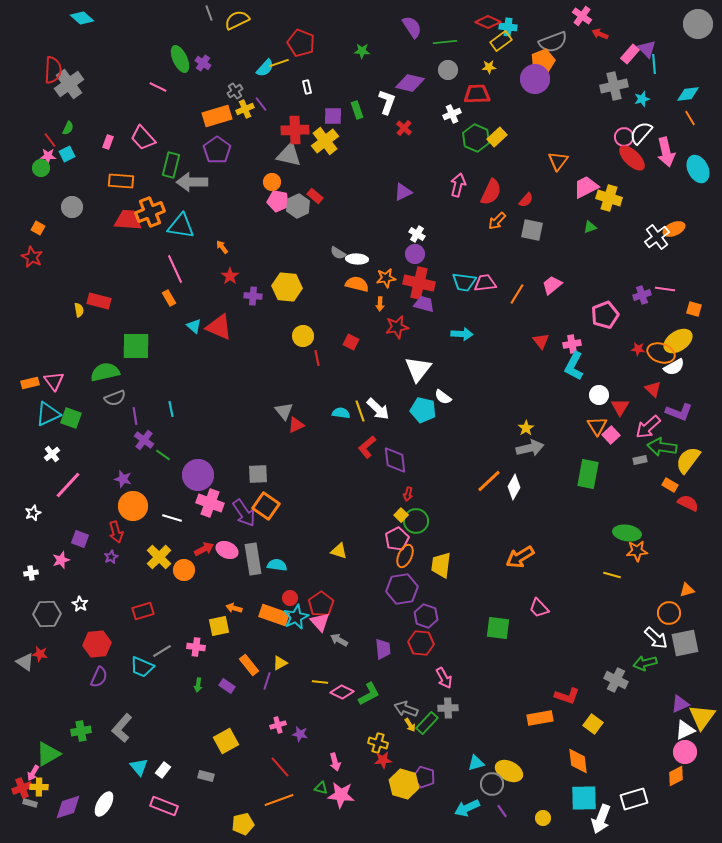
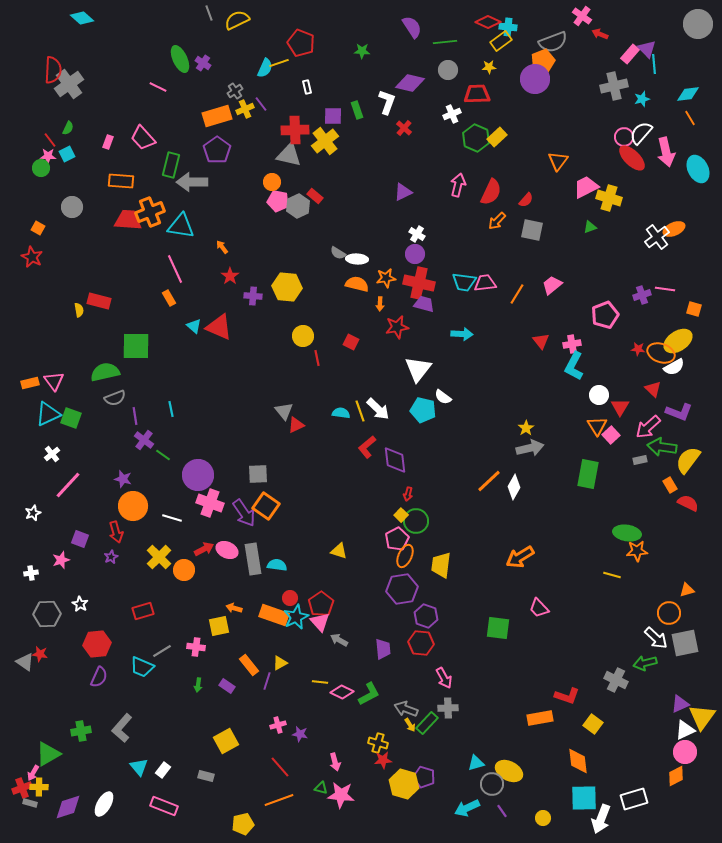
cyan semicircle at (265, 68): rotated 18 degrees counterclockwise
orange rectangle at (670, 485): rotated 28 degrees clockwise
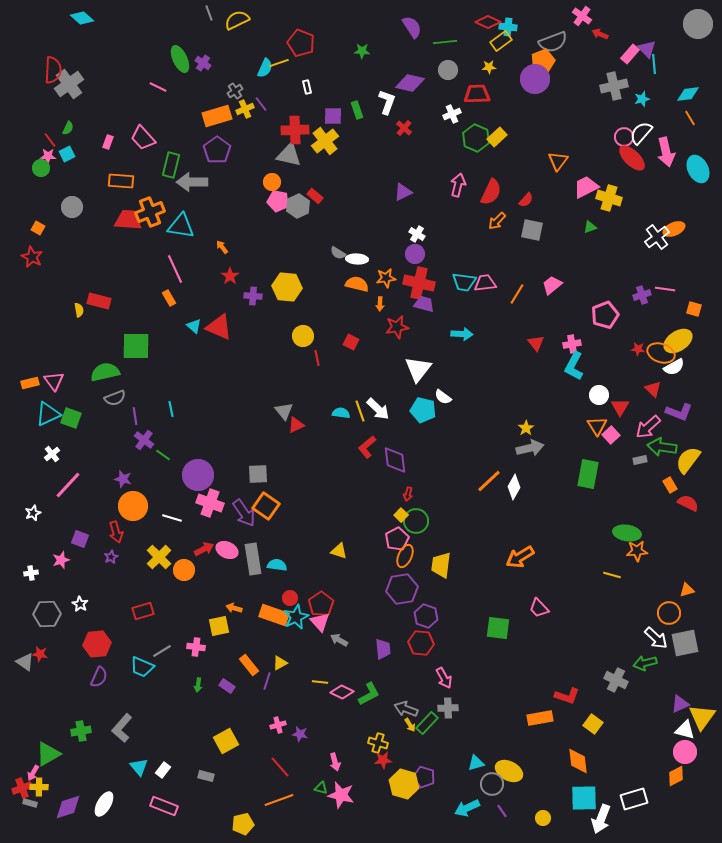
red triangle at (541, 341): moved 5 px left, 2 px down
white triangle at (685, 730): rotated 40 degrees clockwise
pink star at (341, 795): rotated 8 degrees clockwise
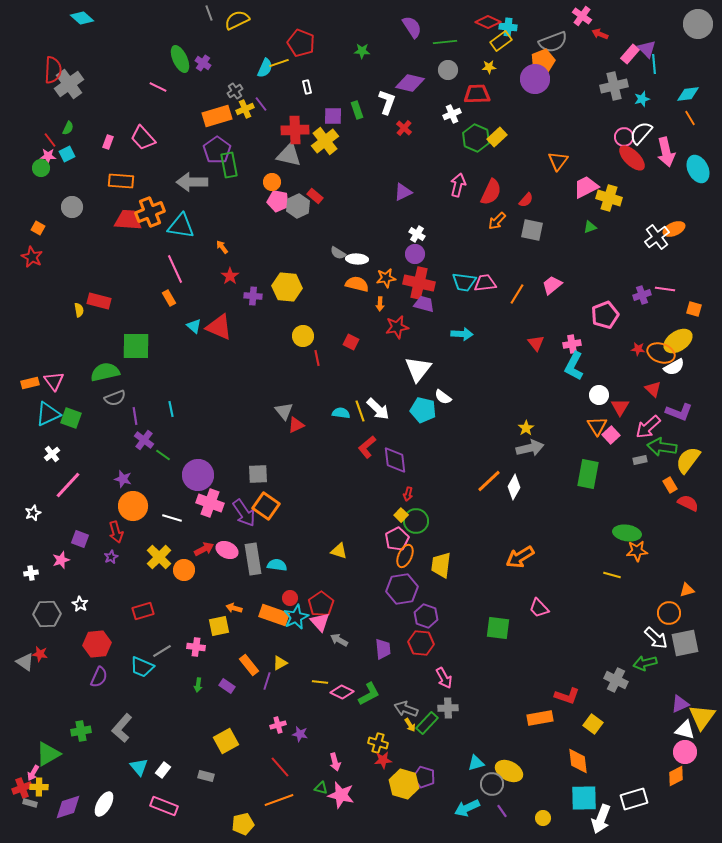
green rectangle at (171, 165): moved 58 px right; rotated 25 degrees counterclockwise
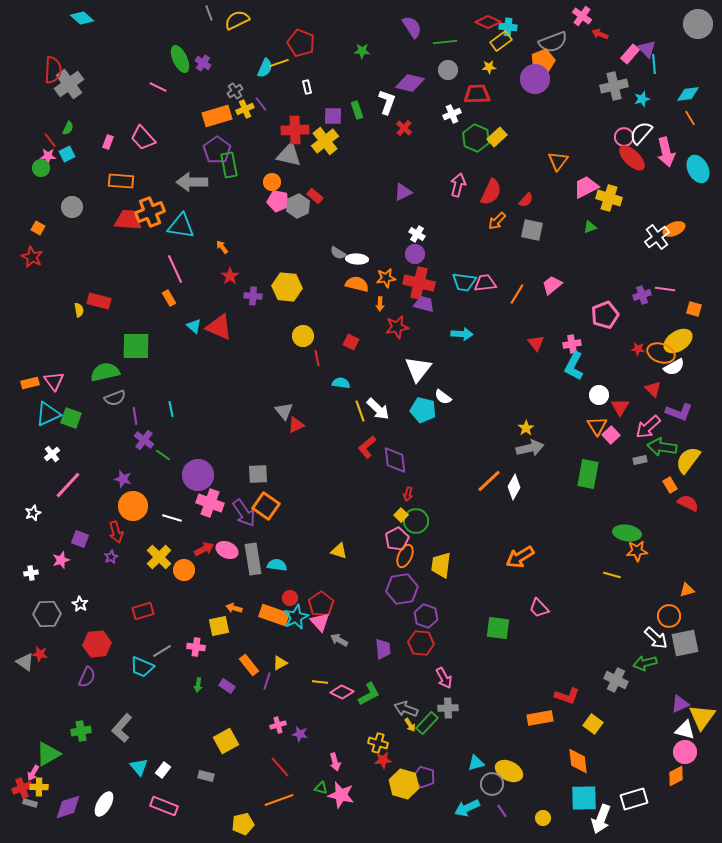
cyan semicircle at (341, 413): moved 30 px up
orange circle at (669, 613): moved 3 px down
purple semicircle at (99, 677): moved 12 px left
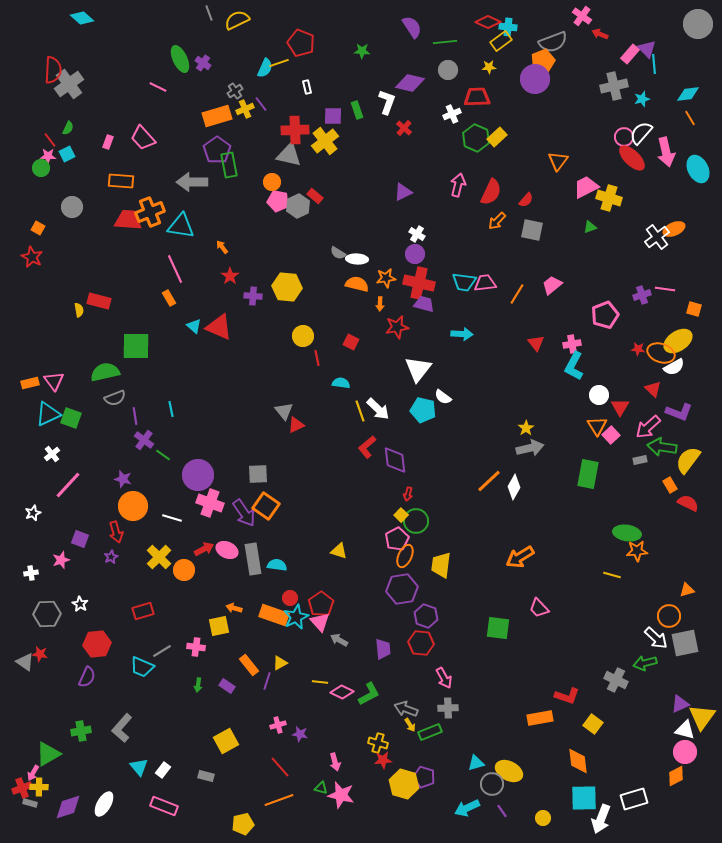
red trapezoid at (477, 94): moved 3 px down
green rectangle at (427, 723): moved 3 px right, 9 px down; rotated 25 degrees clockwise
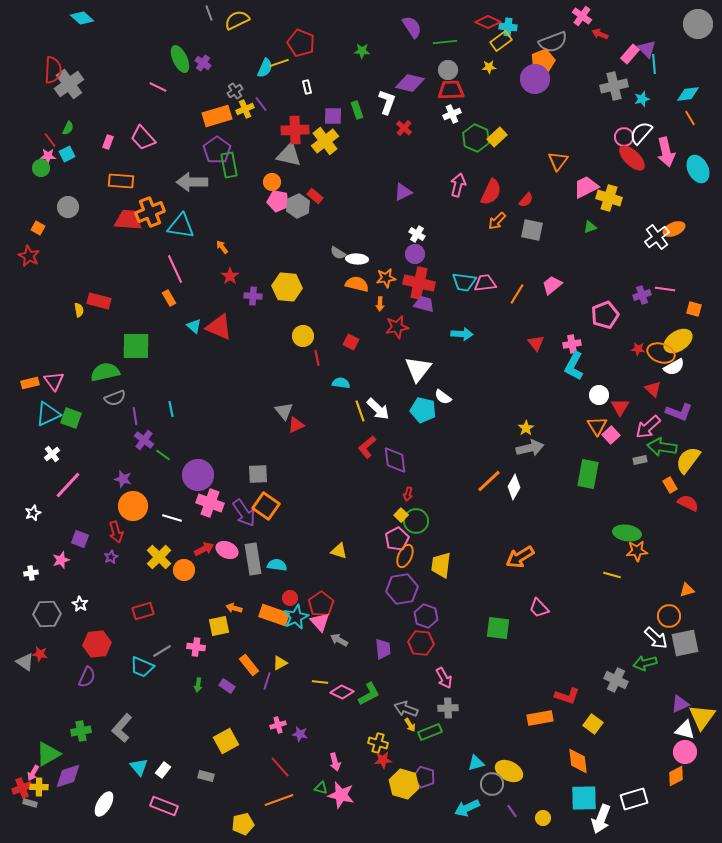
red trapezoid at (477, 97): moved 26 px left, 7 px up
gray circle at (72, 207): moved 4 px left
red star at (32, 257): moved 3 px left, 1 px up
purple diamond at (68, 807): moved 31 px up
purple line at (502, 811): moved 10 px right
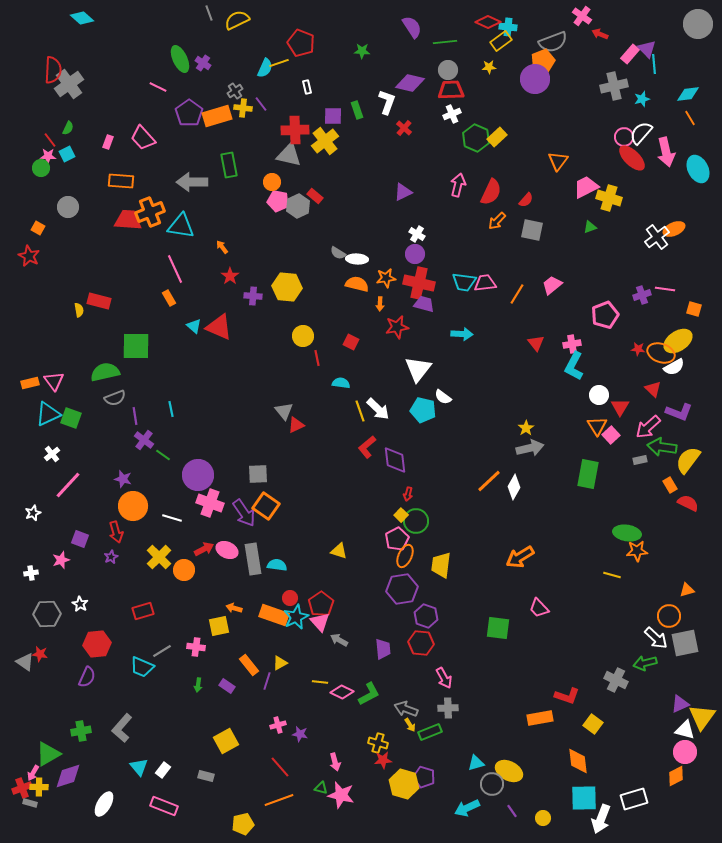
yellow cross at (245, 109): moved 2 px left, 1 px up; rotated 30 degrees clockwise
purple pentagon at (217, 150): moved 28 px left, 37 px up
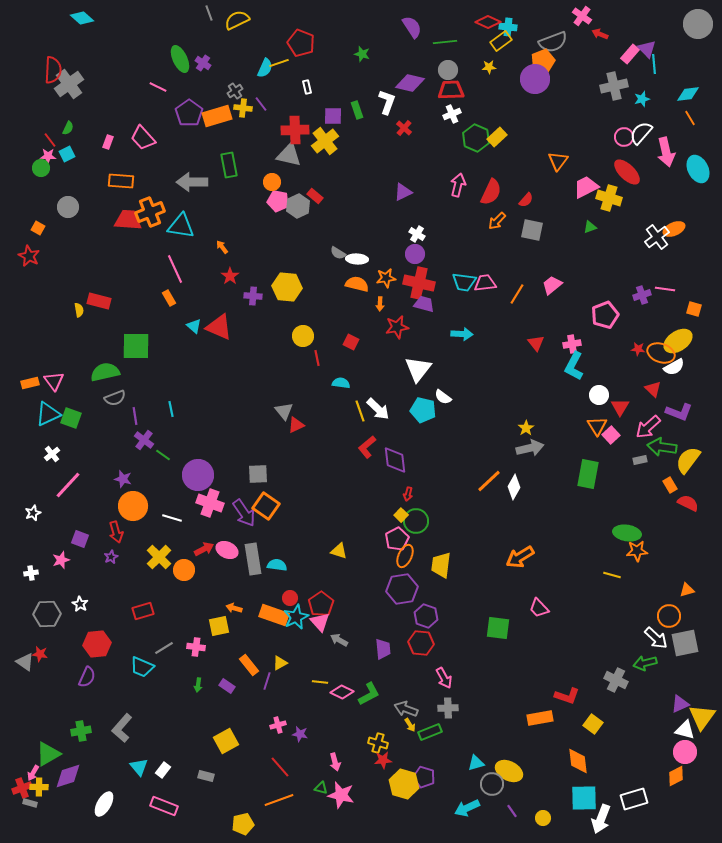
green star at (362, 51): moved 3 px down; rotated 14 degrees clockwise
red ellipse at (632, 158): moved 5 px left, 14 px down
gray line at (162, 651): moved 2 px right, 3 px up
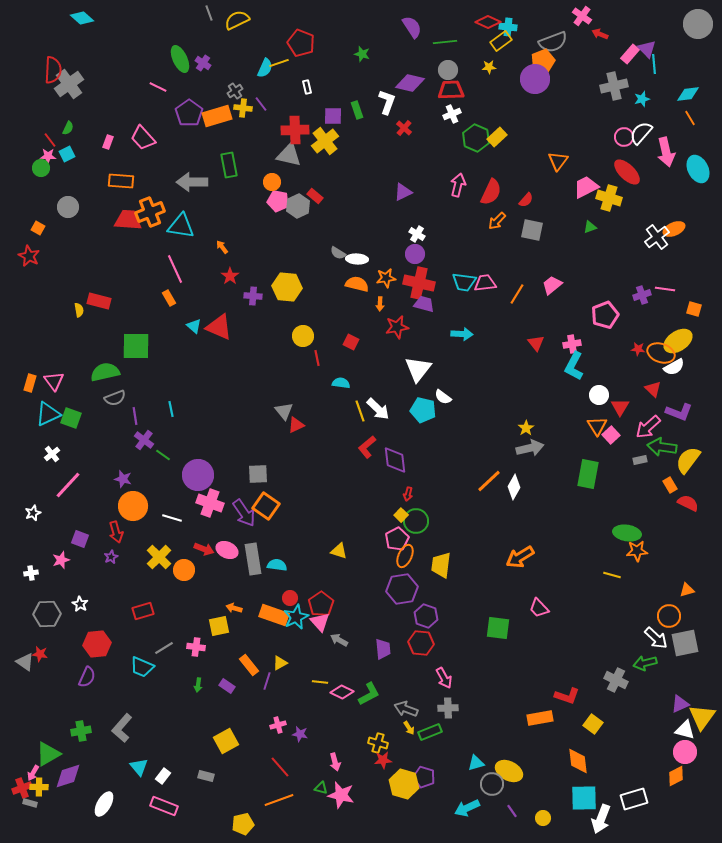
orange rectangle at (30, 383): rotated 60 degrees counterclockwise
red arrow at (204, 549): rotated 48 degrees clockwise
yellow arrow at (410, 725): moved 1 px left, 3 px down
white rectangle at (163, 770): moved 6 px down
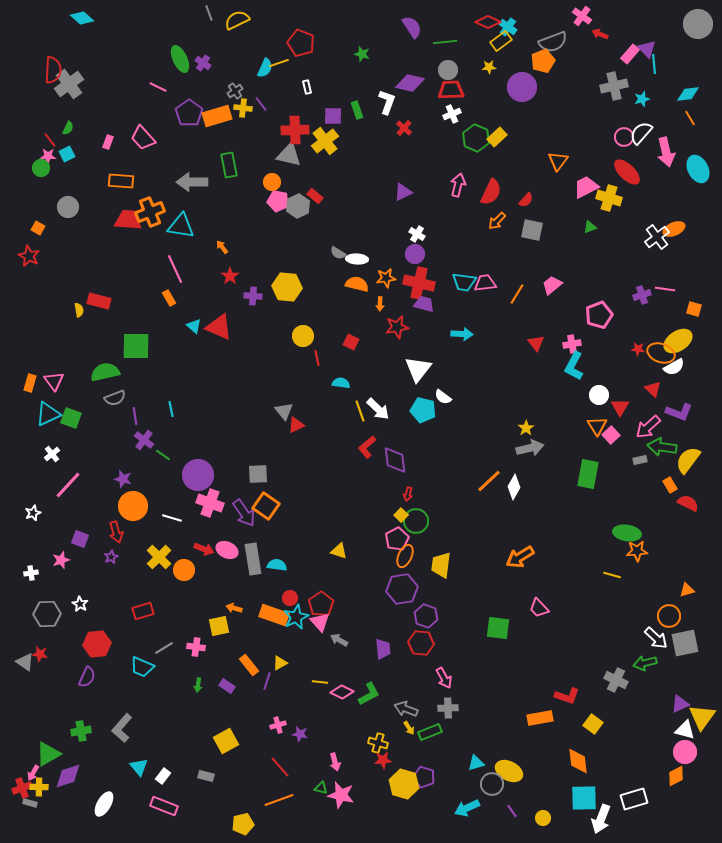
cyan cross at (508, 27): rotated 30 degrees clockwise
purple circle at (535, 79): moved 13 px left, 8 px down
pink pentagon at (605, 315): moved 6 px left
